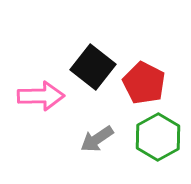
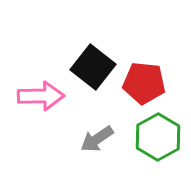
red pentagon: rotated 21 degrees counterclockwise
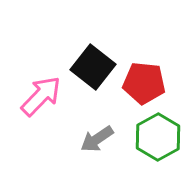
pink arrow: rotated 45 degrees counterclockwise
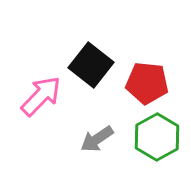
black square: moved 2 px left, 2 px up
red pentagon: moved 3 px right
green hexagon: moved 1 px left
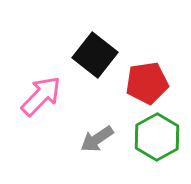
black square: moved 4 px right, 10 px up
red pentagon: rotated 15 degrees counterclockwise
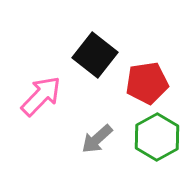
gray arrow: rotated 8 degrees counterclockwise
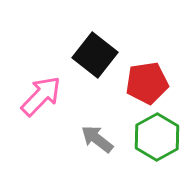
gray arrow: rotated 80 degrees clockwise
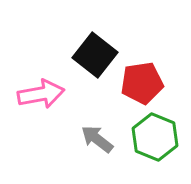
red pentagon: moved 5 px left
pink arrow: moved 2 px up; rotated 36 degrees clockwise
green hexagon: moved 2 px left; rotated 9 degrees counterclockwise
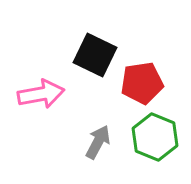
black square: rotated 12 degrees counterclockwise
gray arrow: moved 1 px right, 3 px down; rotated 80 degrees clockwise
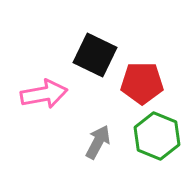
red pentagon: rotated 9 degrees clockwise
pink arrow: moved 3 px right
green hexagon: moved 2 px right, 1 px up
